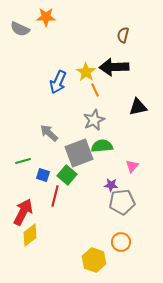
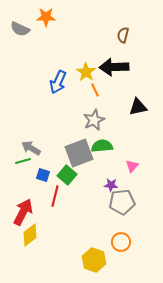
gray arrow: moved 18 px left, 15 px down; rotated 12 degrees counterclockwise
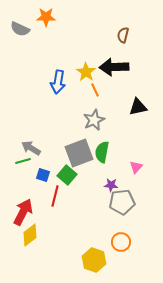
blue arrow: rotated 15 degrees counterclockwise
green semicircle: moved 6 px down; rotated 75 degrees counterclockwise
pink triangle: moved 4 px right, 1 px down
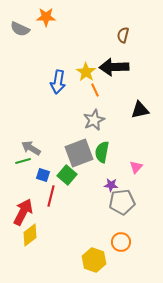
black triangle: moved 2 px right, 3 px down
red line: moved 4 px left
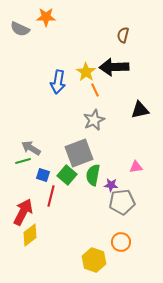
green semicircle: moved 9 px left, 23 px down
pink triangle: rotated 40 degrees clockwise
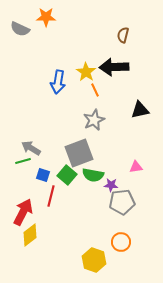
green semicircle: rotated 90 degrees counterclockwise
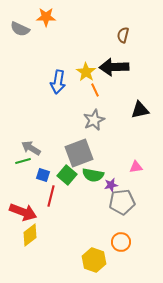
purple star: rotated 16 degrees counterclockwise
red arrow: rotated 84 degrees clockwise
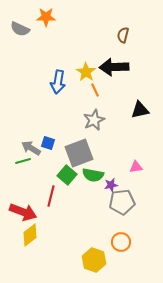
blue square: moved 5 px right, 32 px up
